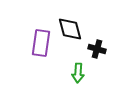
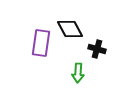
black diamond: rotated 12 degrees counterclockwise
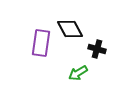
green arrow: rotated 54 degrees clockwise
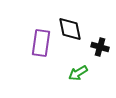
black diamond: rotated 16 degrees clockwise
black cross: moved 3 px right, 2 px up
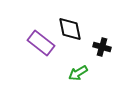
purple rectangle: rotated 60 degrees counterclockwise
black cross: moved 2 px right
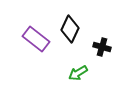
black diamond: rotated 36 degrees clockwise
purple rectangle: moved 5 px left, 4 px up
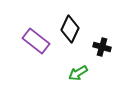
purple rectangle: moved 2 px down
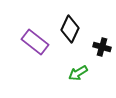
purple rectangle: moved 1 px left, 1 px down
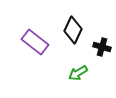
black diamond: moved 3 px right, 1 px down
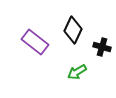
green arrow: moved 1 px left, 1 px up
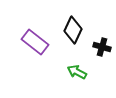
green arrow: rotated 60 degrees clockwise
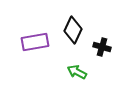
purple rectangle: rotated 48 degrees counterclockwise
